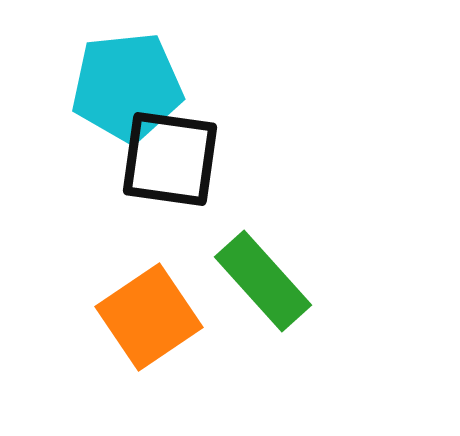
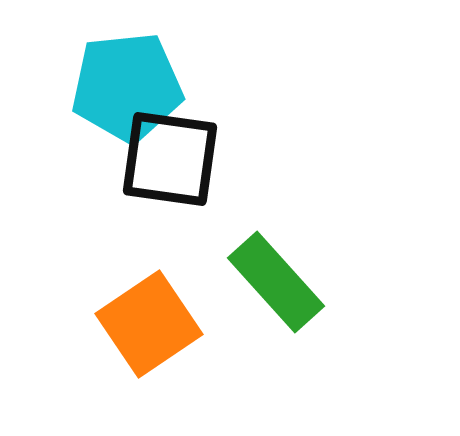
green rectangle: moved 13 px right, 1 px down
orange square: moved 7 px down
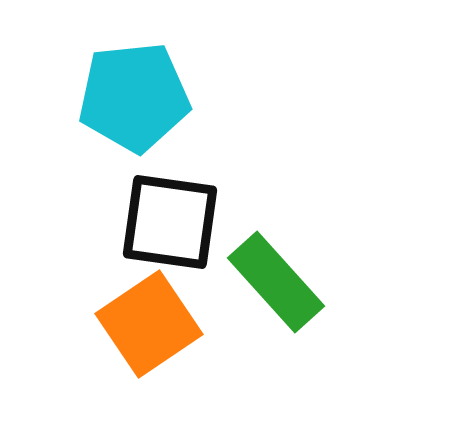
cyan pentagon: moved 7 px right, 10 px down
black square: moved 63 px down
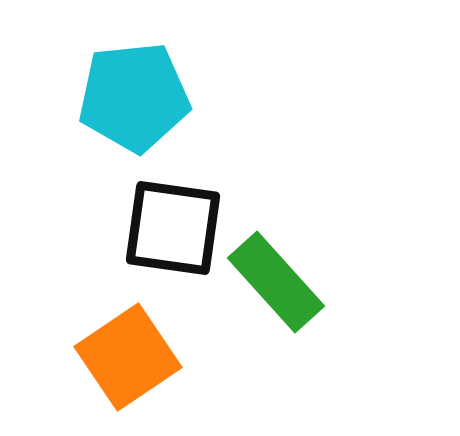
black square: moved 3 px right, 6 px down
orange square: moved 21 px left, 33 px down
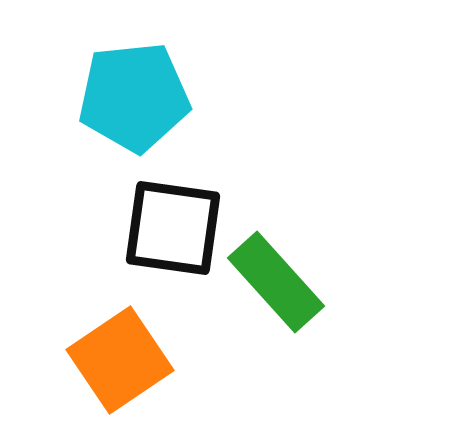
orange square: moved 8 px left, 3 px down
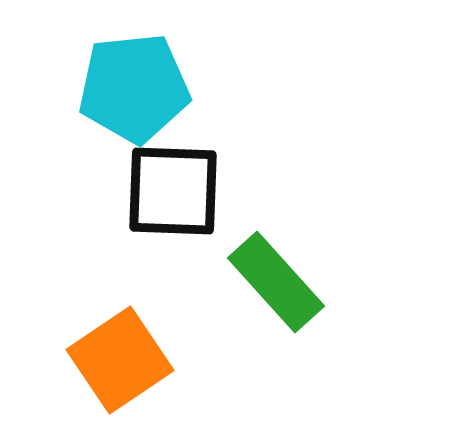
cyan pentagon: moved 9 px up
black square: moved 37 px up; rotated 6 degrees counterclockwise
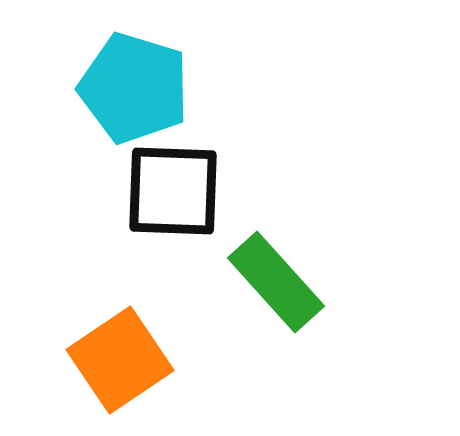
cyan pentagon: rotated 23 degrees clockwise
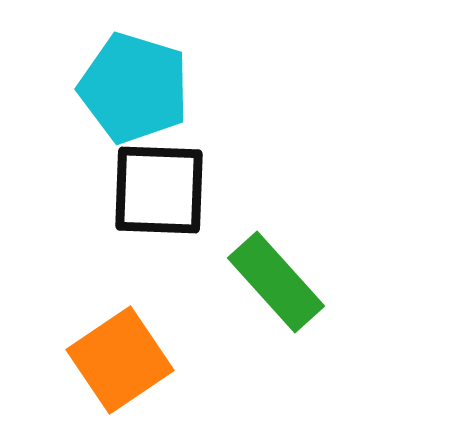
black square: moved 14 px left, 1 px up
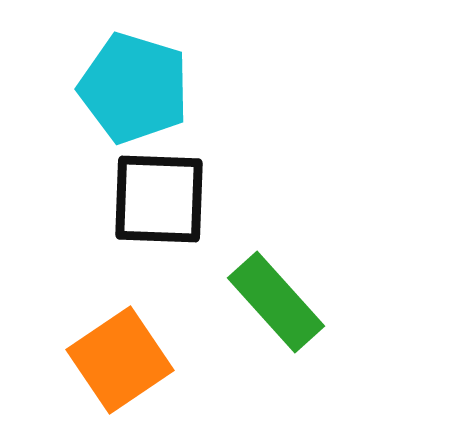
black square: moved 9 px down
green rectangle: moved 20 px down
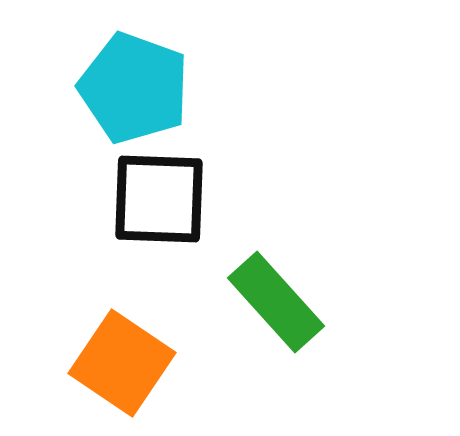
cyan pentagon: rotated 3 degrees clockwise
orange square: moved 2 px right, 3 px down; rotated 22 degrees counterclockwise
